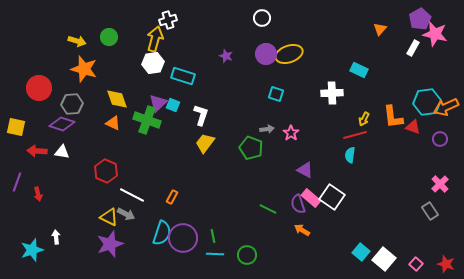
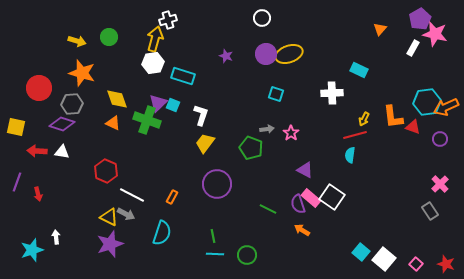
orange star at (84, 69): moved 2 px left, 4 px down
purple circle at (183, 238): moved 34 px right, 54 px up
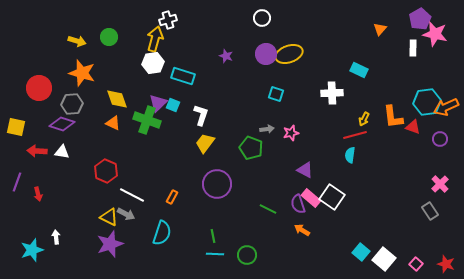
white rectangle at (413, 48): rotated 28 degrees counterclockwise
pink star at (291, 133): rotated 21 degrees clockwise
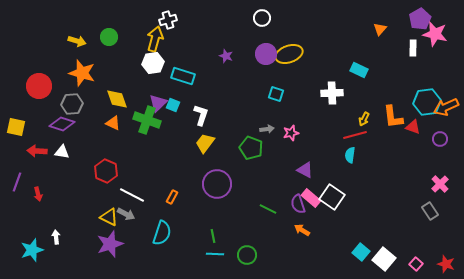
red circle at (39, 88): moved 2 px up
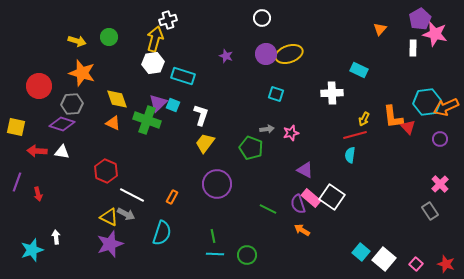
red triangle at (413, 127): moved 5 px left; rotated 28 degrees clockwise
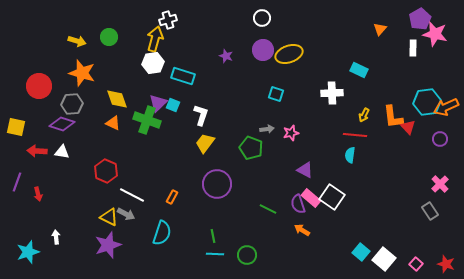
purple circle at (266, 54): moved 3 px left, 4 px up
yellow arrow at (364, 119): moved 4 px up
red line at (355, 135): rotated 20 degrees clockwise
purple star at (110, 244): moved 2 px left, 1 px down
cyan star at (32, 250): moved 4 px left, 2 px down
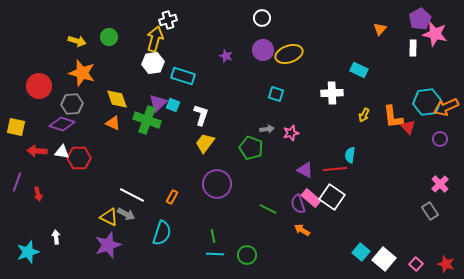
red line at (355, 135): moved 20 px left, 34 px down; rotated 10 degrees counterclockwise
red hexagon at (106, 171): moved 27 px left, 13 px up; rotated 25 degrees counterclockwise
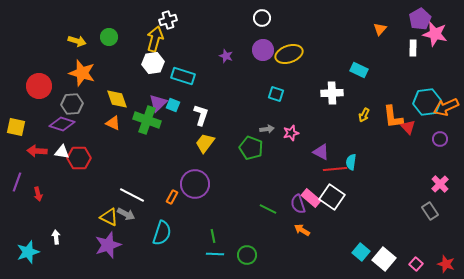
cyan semicircle at (350, 155): moved 1 px right, 7 px down
purple triangle at (305, 170): moved 16 px right, 18 px up
purple circle at (217, 184): moved 22 px left
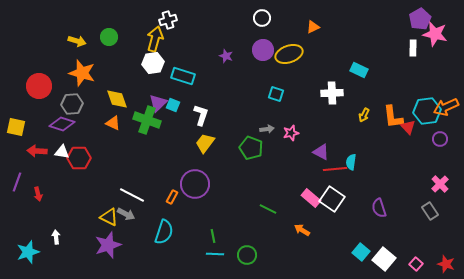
orange triangle at (380, 29): moved 67 px left, 2 px up; rotated 24 degrees clockwise
cyan hexagon at (427, 102): moved 9 px down
white square at (332, 197): moved 2 px down
purple semicircle at (298, 204): moved 81 px right, 4 px down
cyan semicircle at (162, 233): moved 2 px right, 1 px up
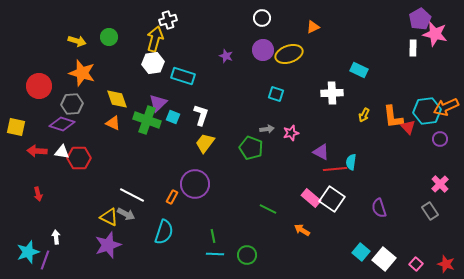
cyan square at (173, 105): moved 12 px down
purple line at (17, 182): moved 28 px right, 78 px down
